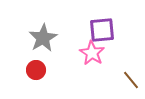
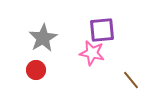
pink star: rotated 20 degrees counterclockwise
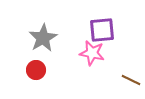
brown line: rotated 24 degrees counterclockwise
